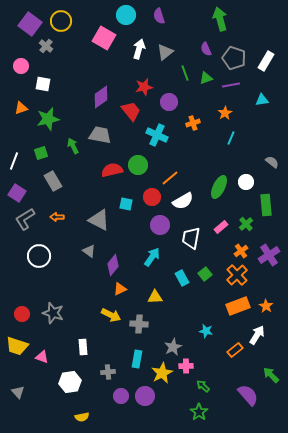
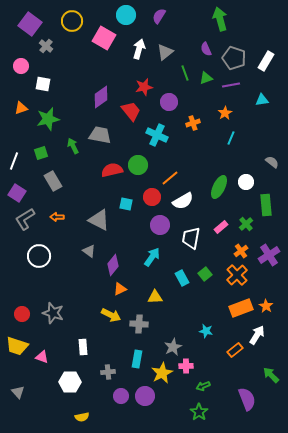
purple semicircle at (159, 16): rotated 49 degrees clockwise
yellow circle at (61, 21): moved 11 px right
orange rectangle at (238, 306): moved 3 px right, 2 px down
white hexagon at (70, 382): rotated 10 degrees clockwise
green arrow at (203, 386): rotated 64 degrees counterclockwise
purple semicircle at (248, 395): moved 1 px left, 4 px down; rotated 20 degrees clockwise
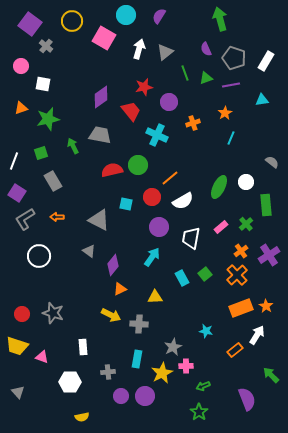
purple circle at (160, 225): moved 1 px left, 2 px down
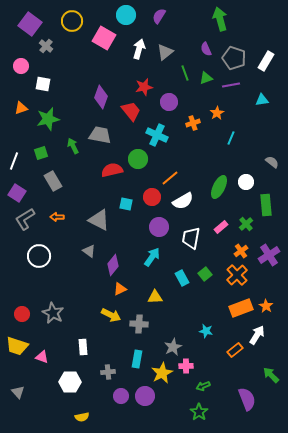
purple diamond at (101, 97): rotated 35 degrees counterclockwise
orange star at (225, 113): moved 8 px left
green circle at (138, 165): moved 6 px up
gray star at (53, 313): rotated 10 degrees clockwise
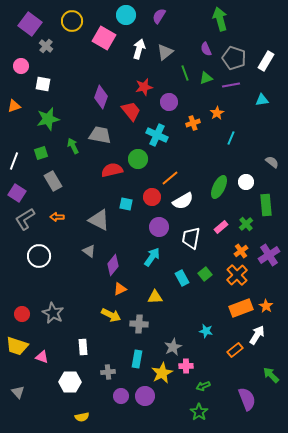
orange triangle at (21, 108): moved 7 px left, 2 px up
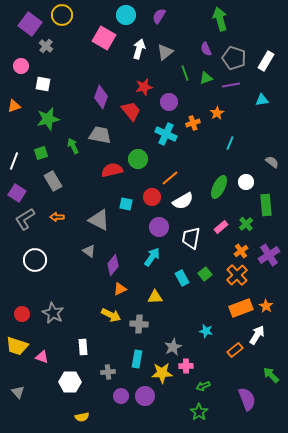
yellow circle at (72, 21): moved 10 px left, 6 px up
cyan cross at (157, 135): moved 9 px right, 1 px up
cyan line at (231, 138): moved 1 px left, 5 px down
white circle at (39, 256): moved 4 px left, 4 px down
yellow star at (162, 373): rotated 25 degrees clockwise
